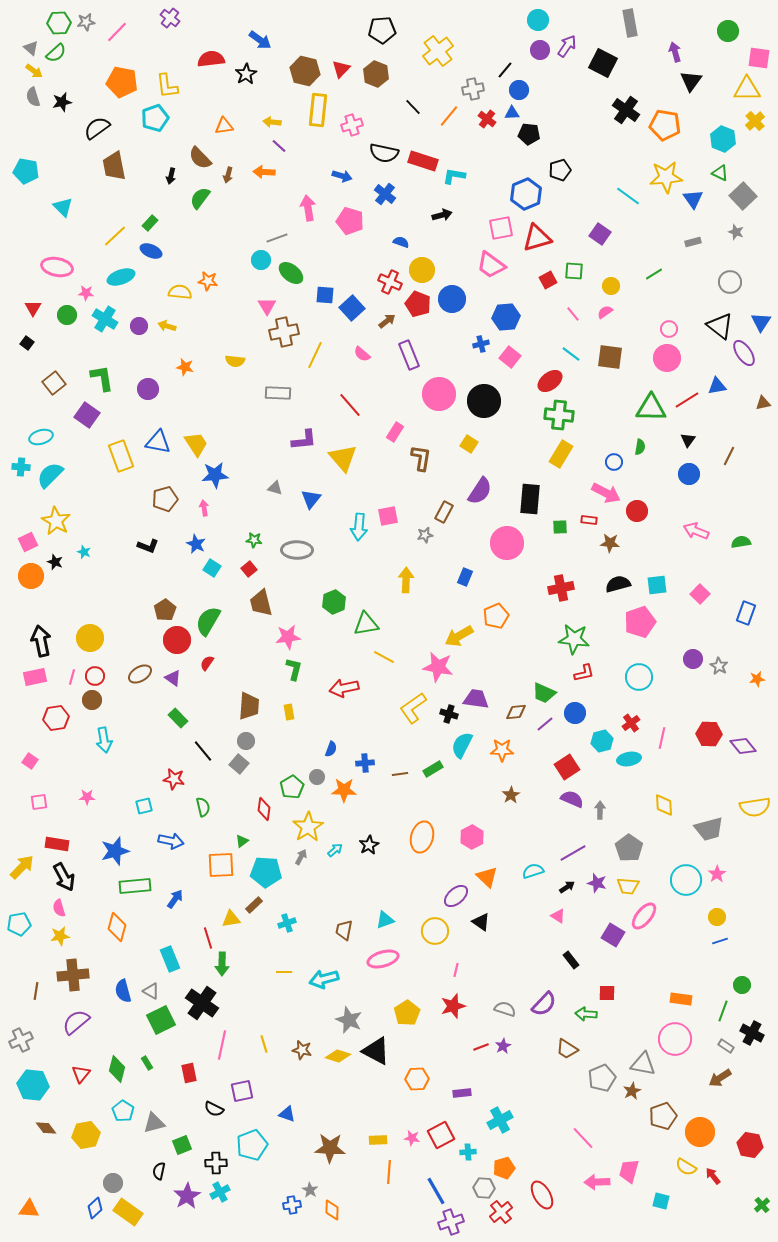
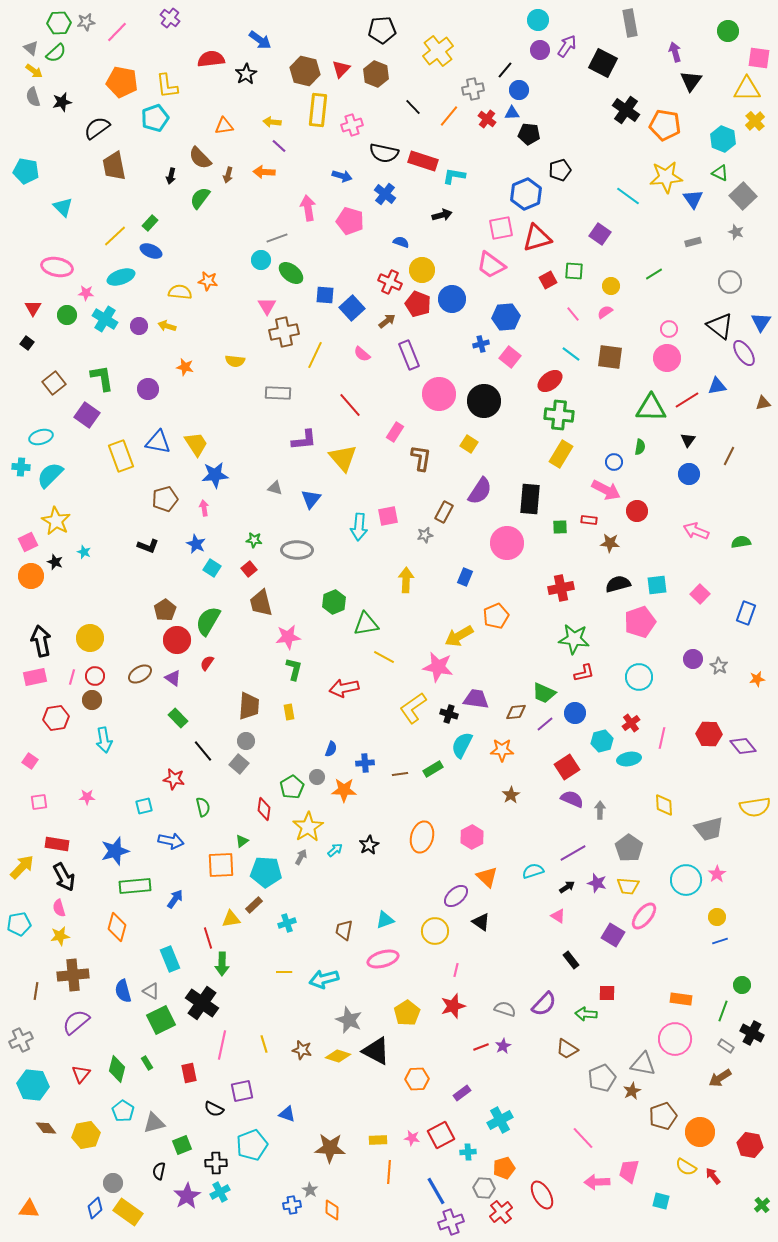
pink arrow at (606, 493): moved 3 px up
purple rectangle at (462, 1093): rotated 30 degrees counterclockwise
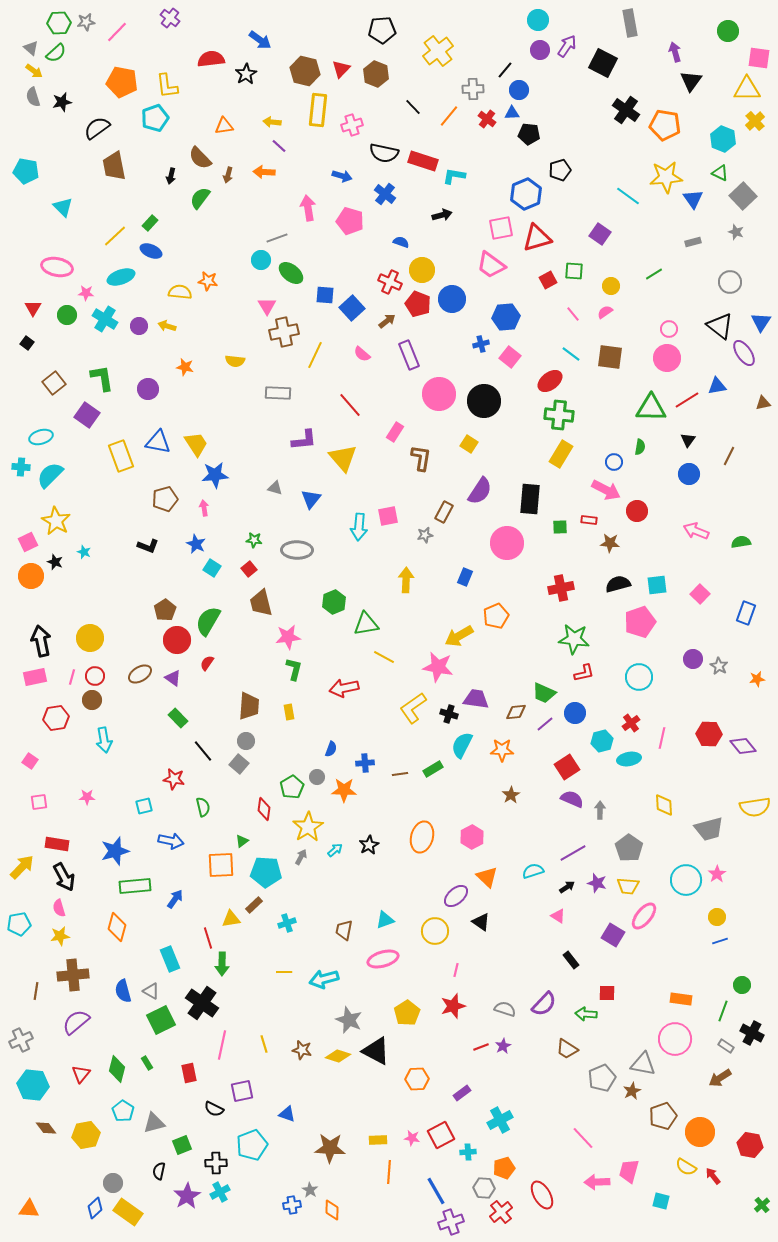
gray cross at (473, 89): rotated 10 degrees clockwise
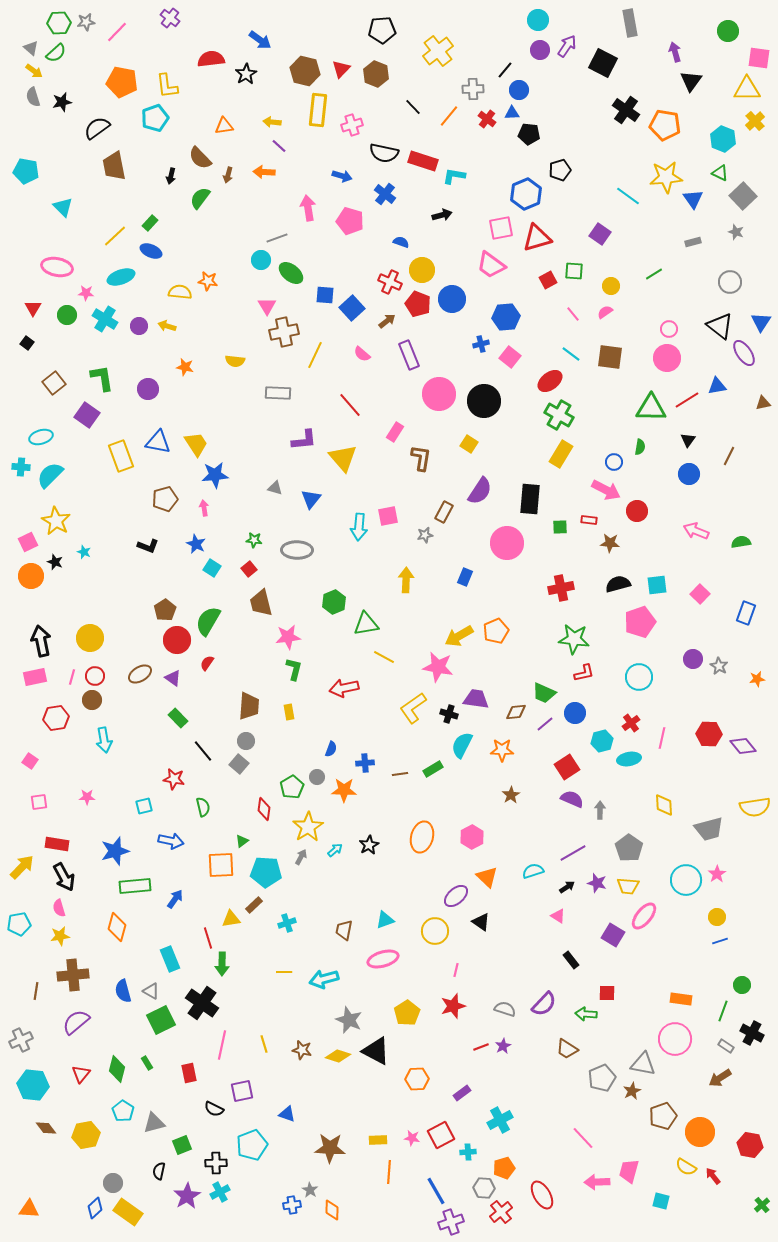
green cross at (559, 415): rotated 24 degrees clockwise
orange pentagon at (496, 616): moved 15 px down
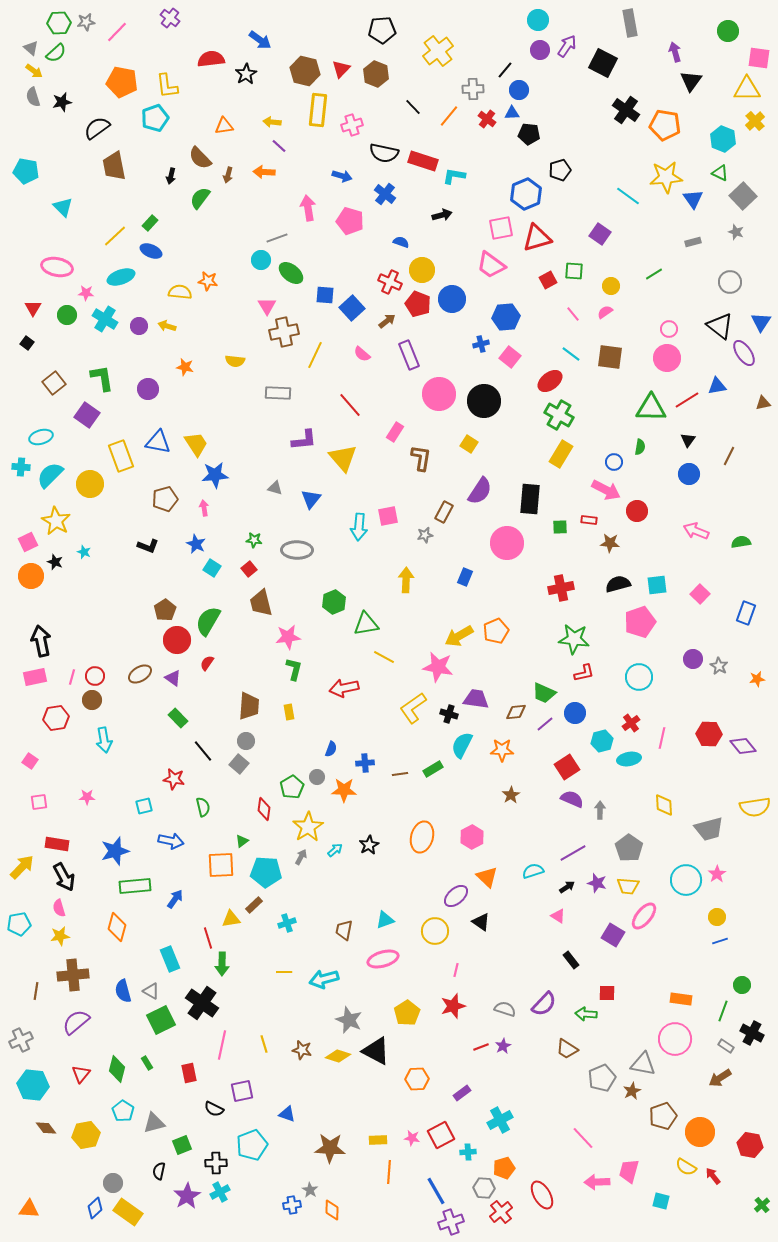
yellow circle at (90, 638): moved 154 px up
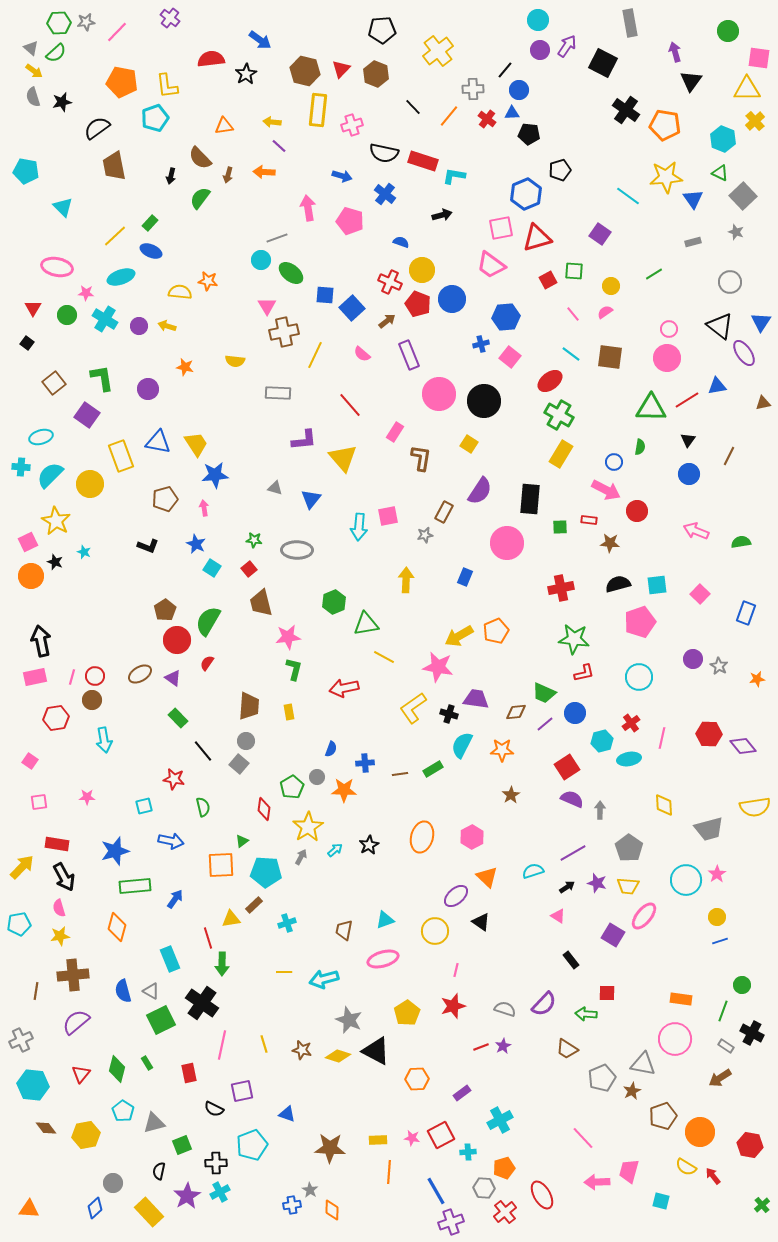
yellow rectangle at (128, 1212): moved 21 px right; rotated 12 degrees clockwise
red cross at (501, 1212): moved 4 px right
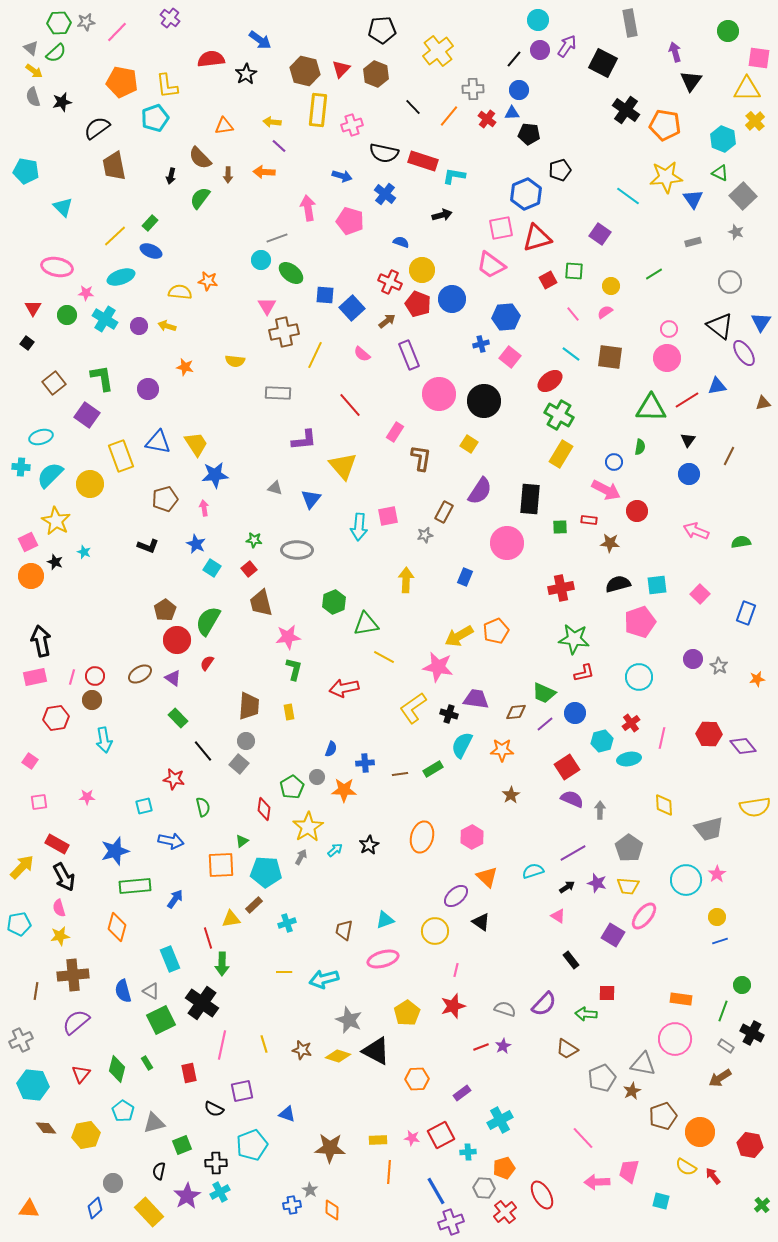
black line at (505, 70): moved 9 px right, 11 px up
brown arrow at (228, 175): rotated 14 degrees counterclockwise
yellow triangle at (343, 458): moved 8 px down
red rectangle at (57, 844): rotated 20 degrees clockwise
